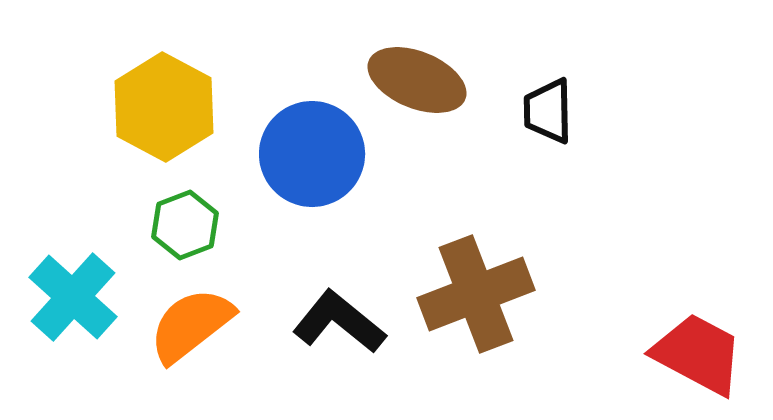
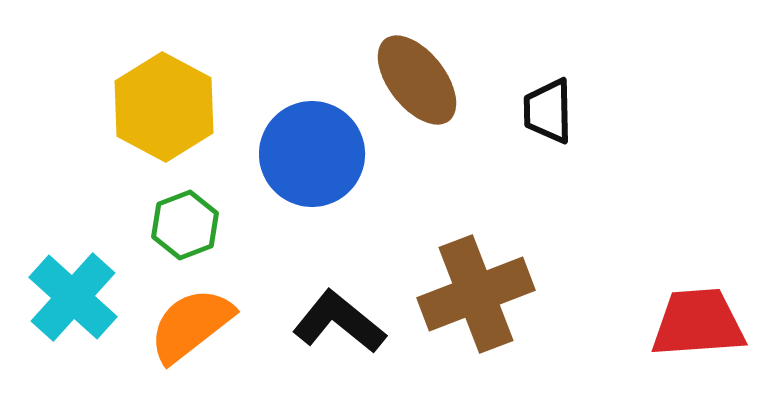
brown ellipse: rotated 30 degrees clockwise
red trapezoid: moved 31 px up; rotated 32 degrees counterclockwise
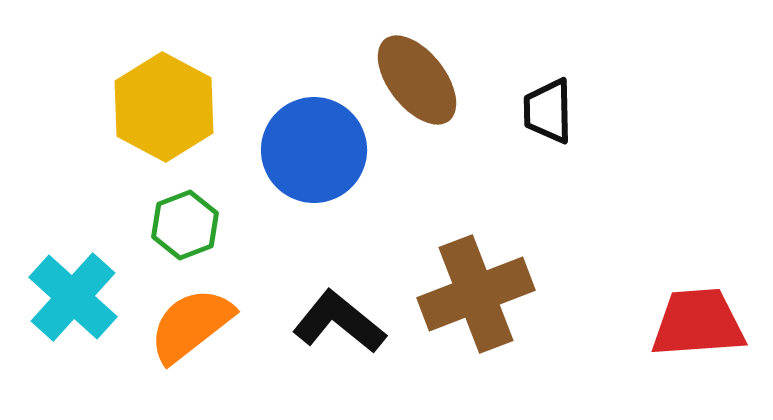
blue circle: moved 2 px right, 4 px up
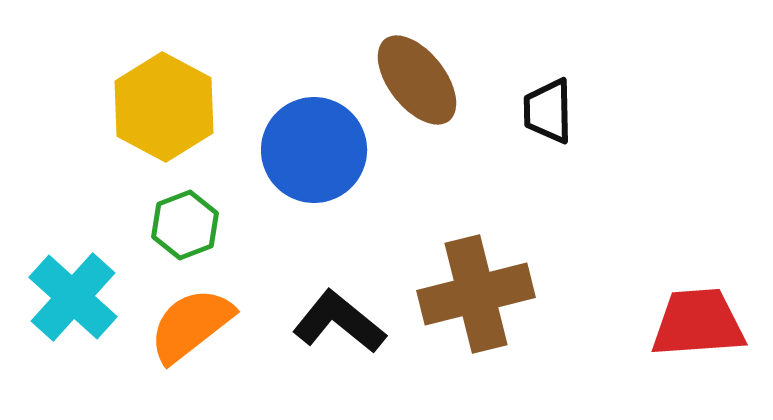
brown cross: rotated 7 degrees clockwise
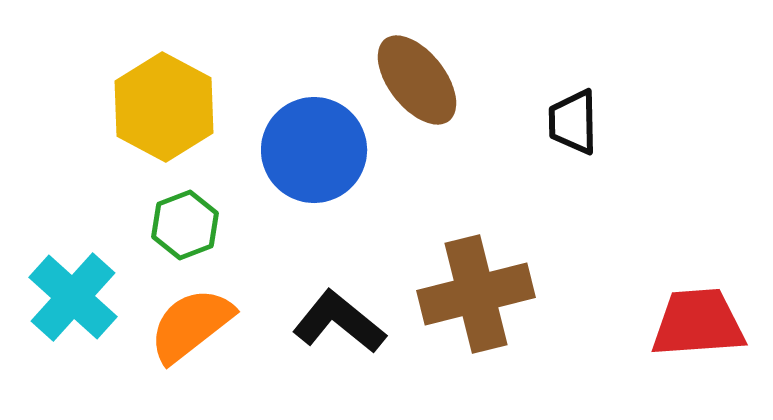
black trapezoid: moved 25 px right, 11 px down
